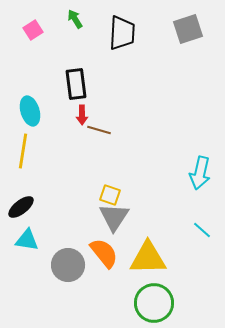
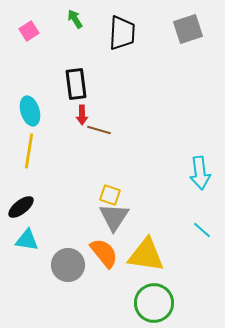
pink square: moved 4 px left, 1 px down
yellow line: moved 6 px right
cyan arrow: rotated 20 degrees counterclockwise
yellow triangle: moved 2 px left, 3 px up; rotated 9 degrees clockwise
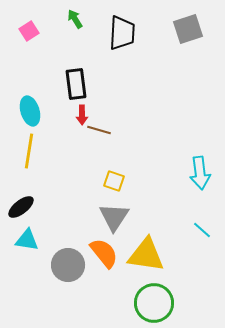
yellow square: moved 4 px right, 14 px up
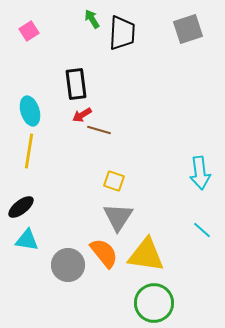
green arrow: moved 17 px right
red arrow: rotated 60 degrees clockwise
gray triangle: moved 4 px right
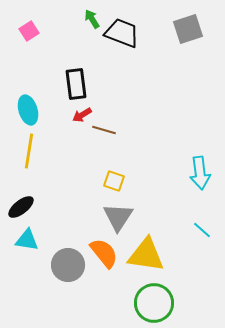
black trapezoid: rotated 72 degrees counterclockwise
cyan ellipse: moved 2 px left, 1 px up
brown line: moved 5 px right
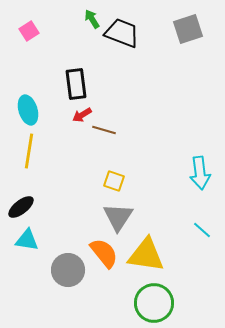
gray circle: moved 5 px down
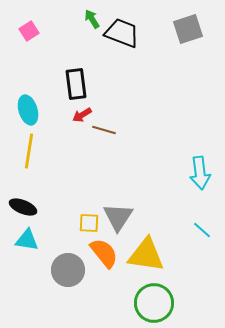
yellow square: moved 25 px left, 42 px down; rotated 15 degrees counterclockwise
black ellipse: moved 2 px right; rotated 60 degrees clockwise
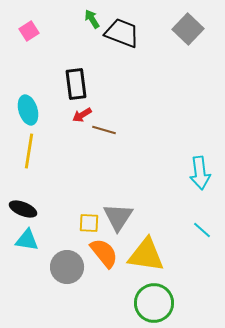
gray square: rotated 28 degrees counterclockwise
black ellipse: moved 2 px down
gray circle: moved 1 px left, 3 px up
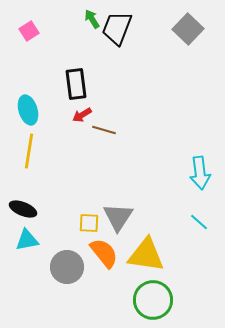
black trapezoid: moved 5 px left, 5 px up; rotated 90 degrees counterclockwise
cyan line: moved 3 px left, 8 px up
cyan triangle: rotated 20 degrees counterclockwise
green circle: moved 1 px left, 3 px up
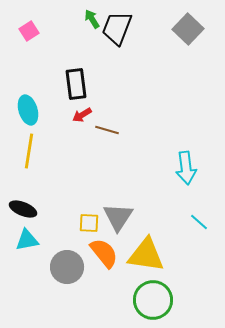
brown line: moved 3 px right
cyan arrow: moved 14 px left, 5 px up
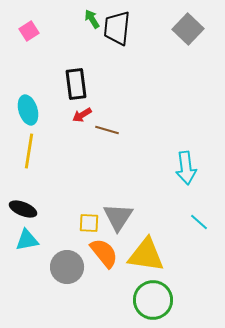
black trapezoid: rotated 15 degrees counterclockwise
